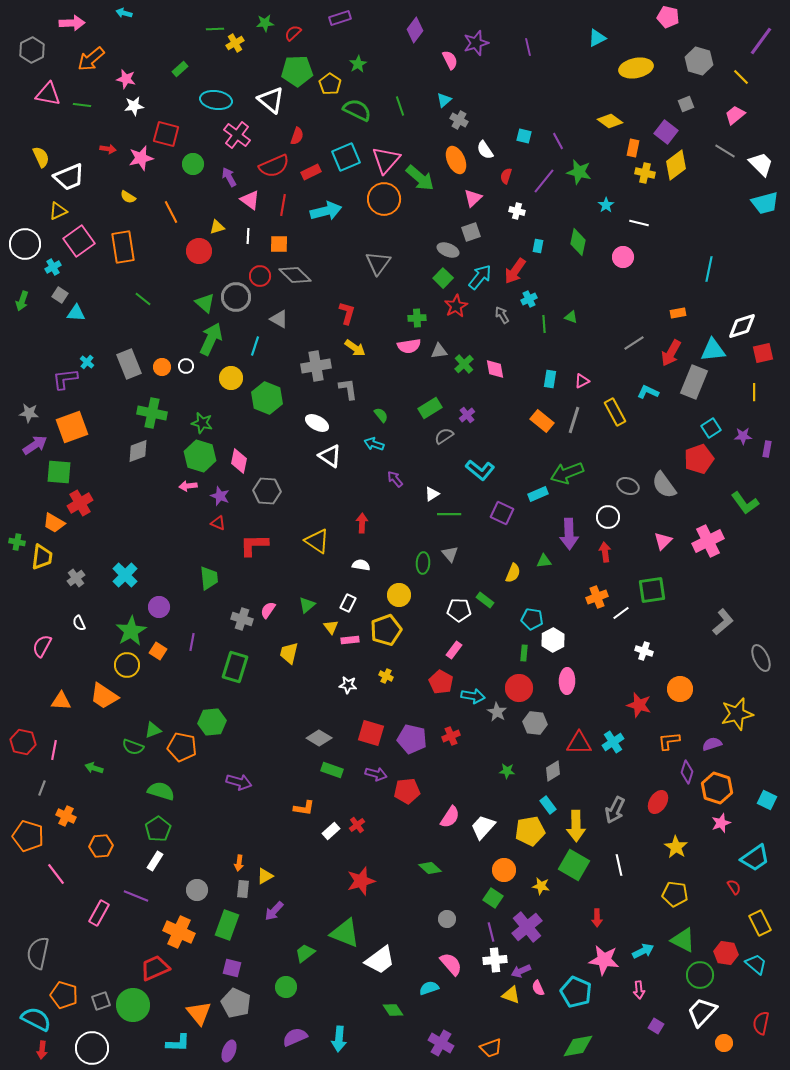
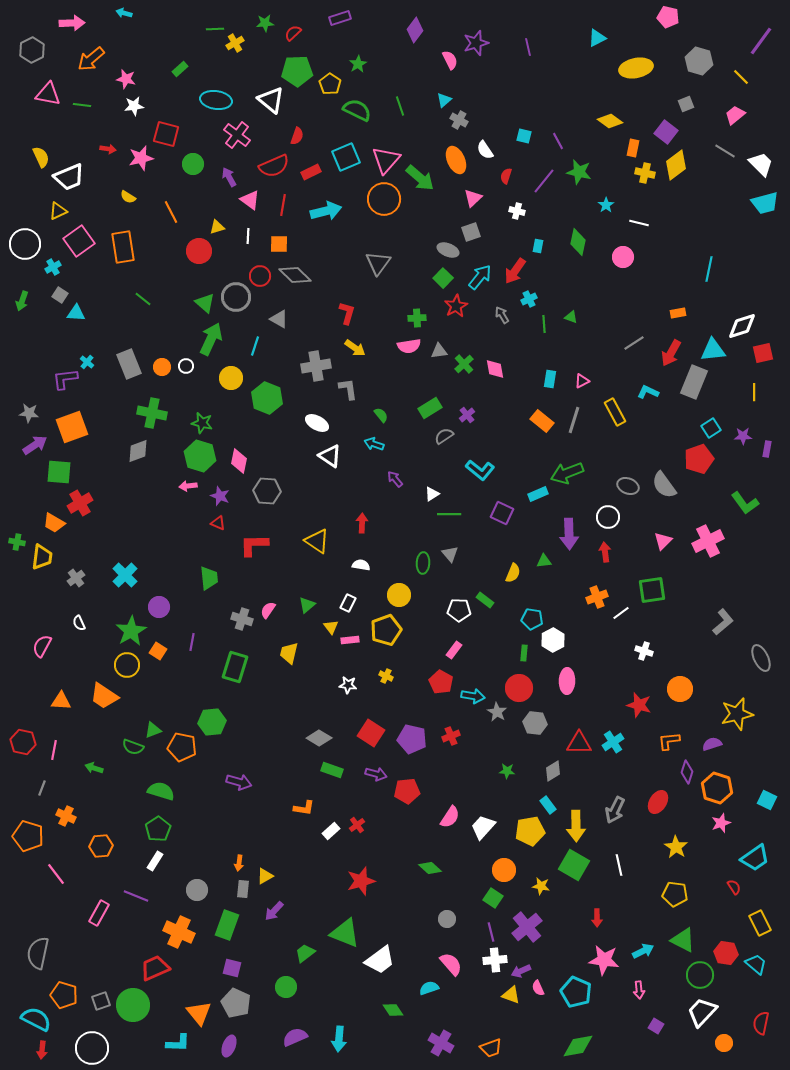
red square at (371, 733): rotated 16 degrees clockwise
purple ellipse at (229, 1051): moved 5 px up
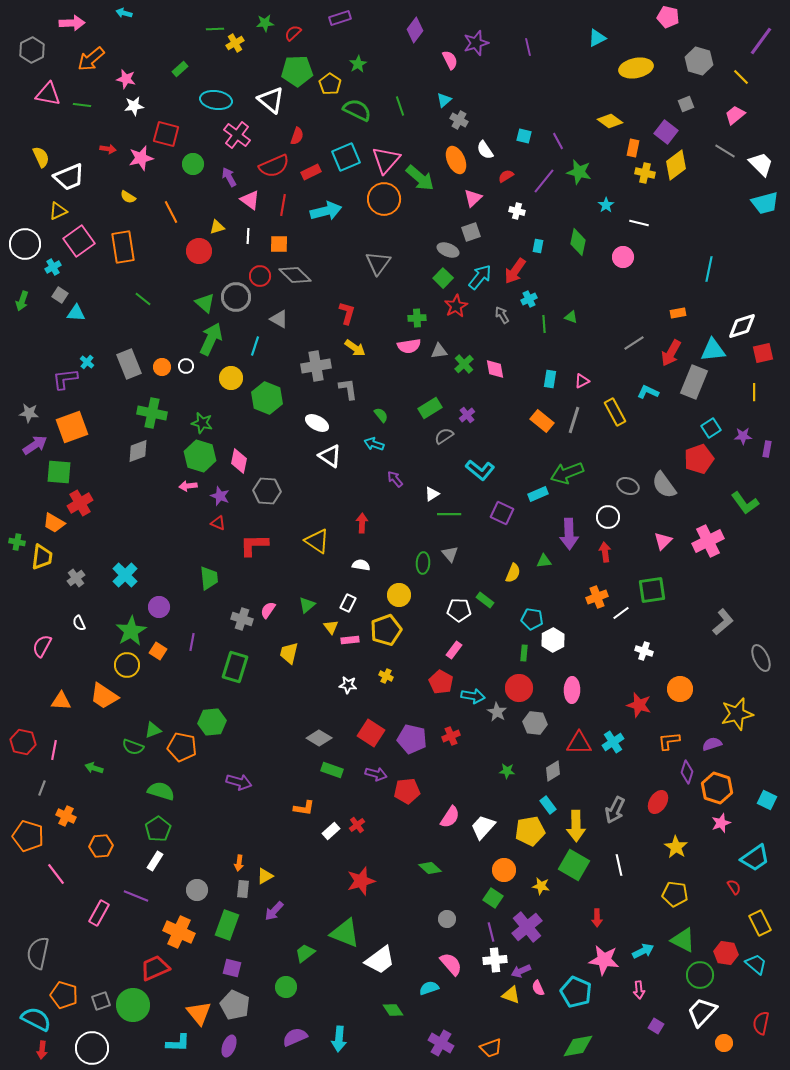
red semicircle at (506, 176): rotated 42 degrees clockwise
pink ellipse at (567, 681): moved 5 px right, 9 px down
gray pentagon at (236, 1003): moved 1 px left, 2 px down
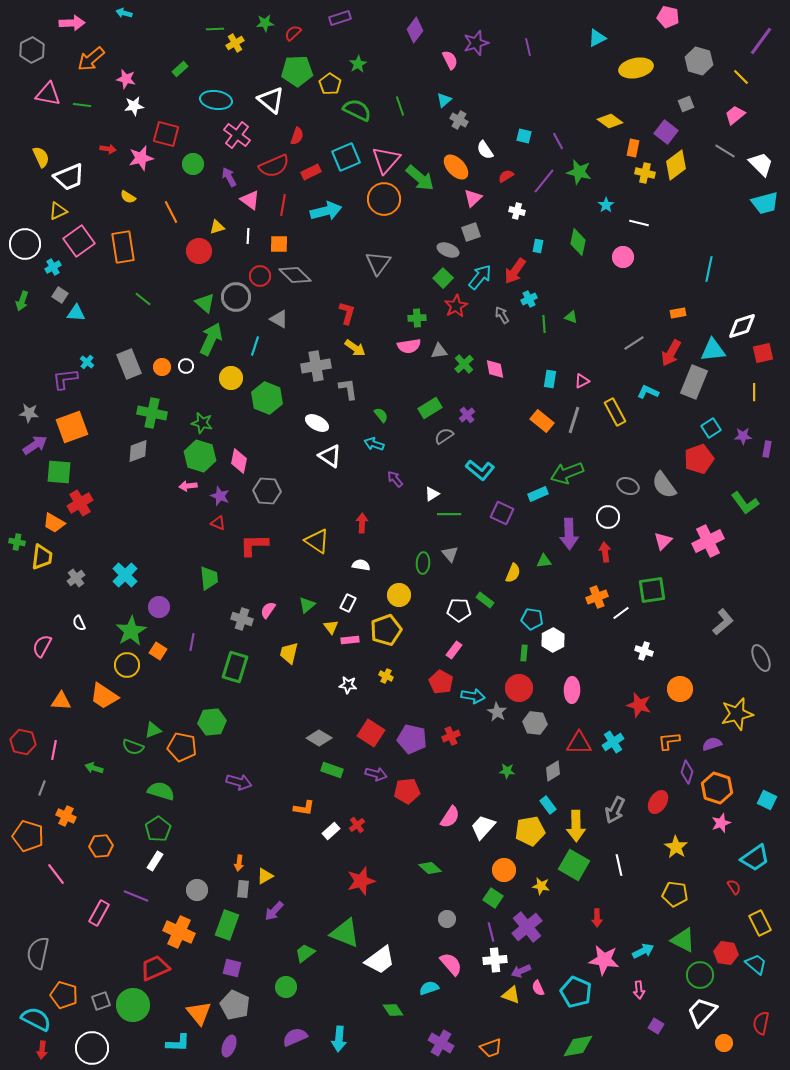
orange ellipse at (456, 160): moved 7 px down; rotated 20 degrees counterclockwise
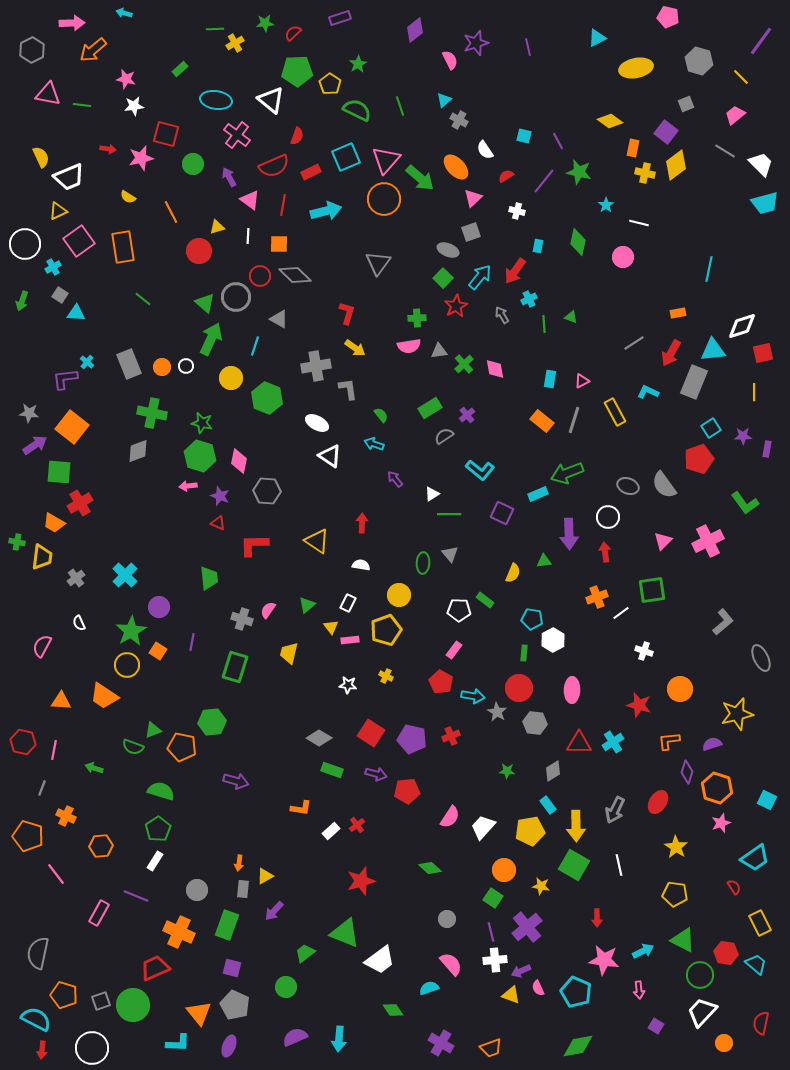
purple diamond at (415, 30): rotated 15 degrees clockwise
orange arrow at (91, 59): moved 2 px right, 9 px up
orange square at (72, 427): rotated 32 degrees counterclockwise
purple arrow at (239, 782): moved 3 px left, 1 px up
orange L-shape at (304, 808): moved 3 px left
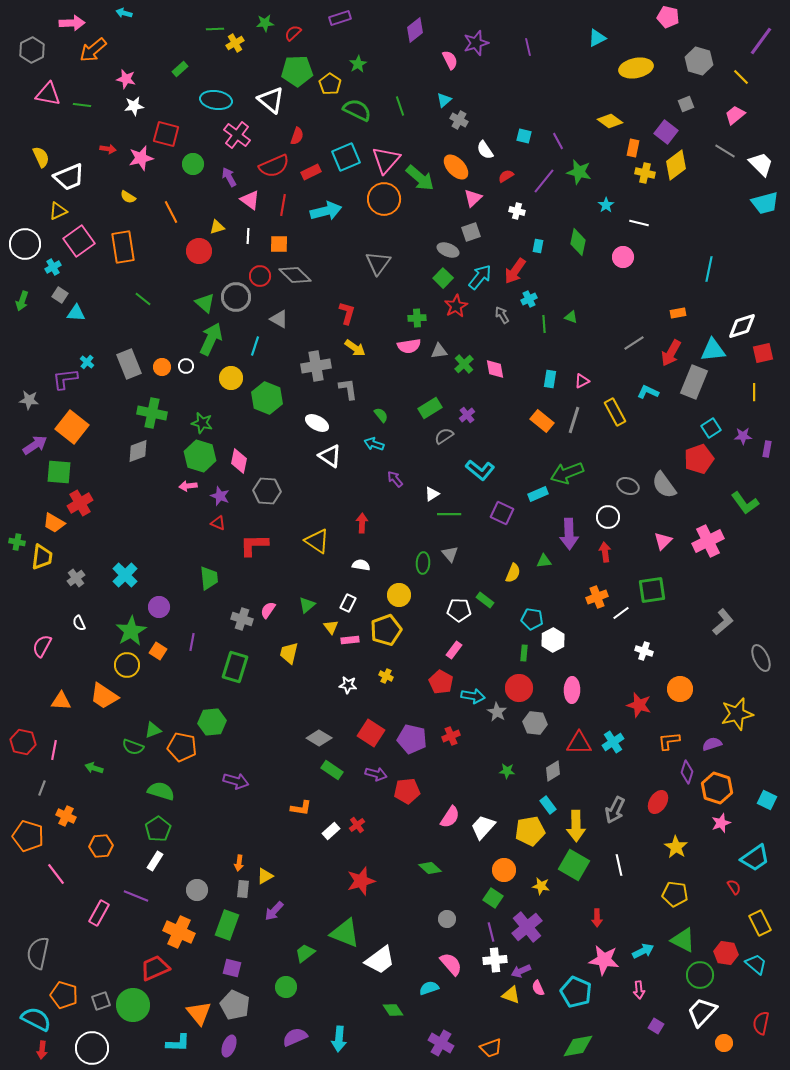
gray star at (29, 413): moved 13 px up
green rectangle at (332, 770): rotated 15 degrees clockwise
